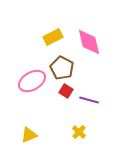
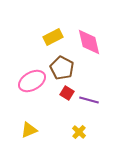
red square: moved 1 px right, 2 px down
yellow triangle: moved 5 px up
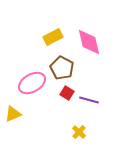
pink ellipse: moved 2 px down
yellow triangle: moved 16 px left, 16 px up
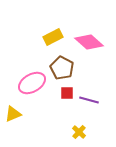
pink diamond: rotated 36 degrees counterclockwise
red square: rotated 32 degrees counterclockwise
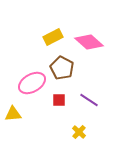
red square: moved 8 px left, 7 px down
purple line: rotated 18 degrees clockwise
yellow triangle: rotated 18 degrees clockwise
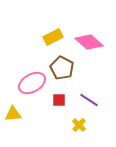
yellow cross: moved 7 px up
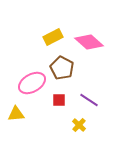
yellow triangle: moved 3 px right
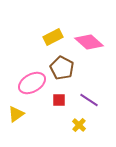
yellow triangle: rotated 30 degrees counterclockwise
